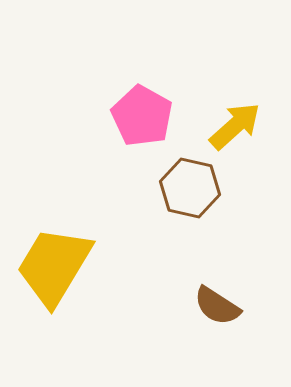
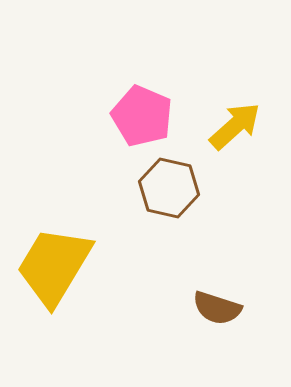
pink pentagon: rotated 6 degrees counterclockwise
brown hexagon: moved 21 px left
brown semicircle: moved 2 px down; rotated 15 degrees counterclockwise
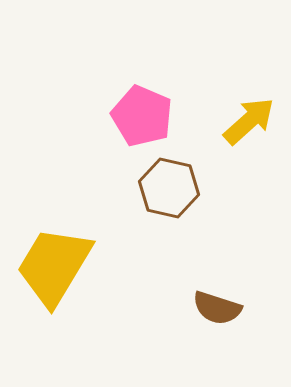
yellow arrow: moved 14 px right, 5 px up
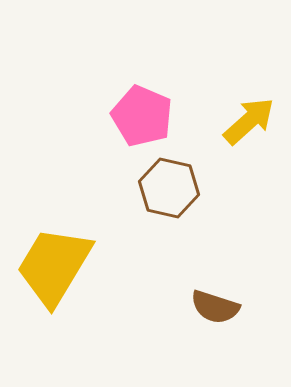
brown semicircle: moved 2 px left, 1 px up
